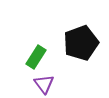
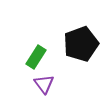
black pentagon: moved 1 px down
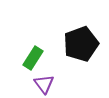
green rectangle: moved 3 px left, 1 px down
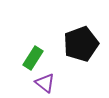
purple triangle: moved 1 px right, 1 px up; rotated 15 degrees counterclockwise
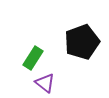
black pentagon: moved 1 px right, 2 px up
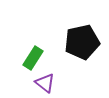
black pentagon: rotated 8 degrees clockwise
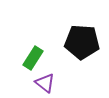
black pentagon: rotated 16 degrees clockwise
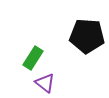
black pentagon: moved 5 px right, 6 px up
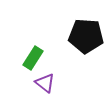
black pentagon: moved 1 px left
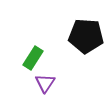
purple triangle: rotated 25 degrees clockwise
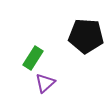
purple triangle: rotated 15 degrees clockwise
